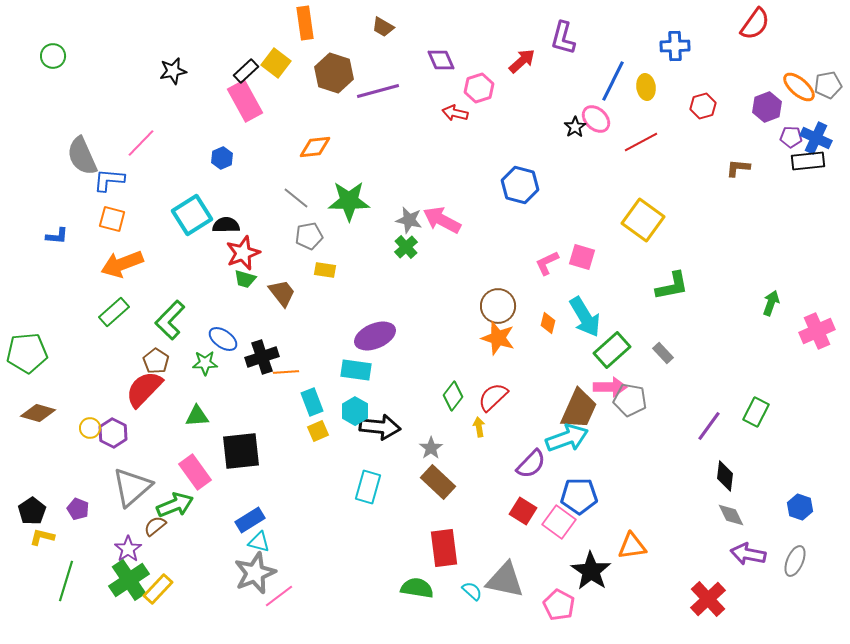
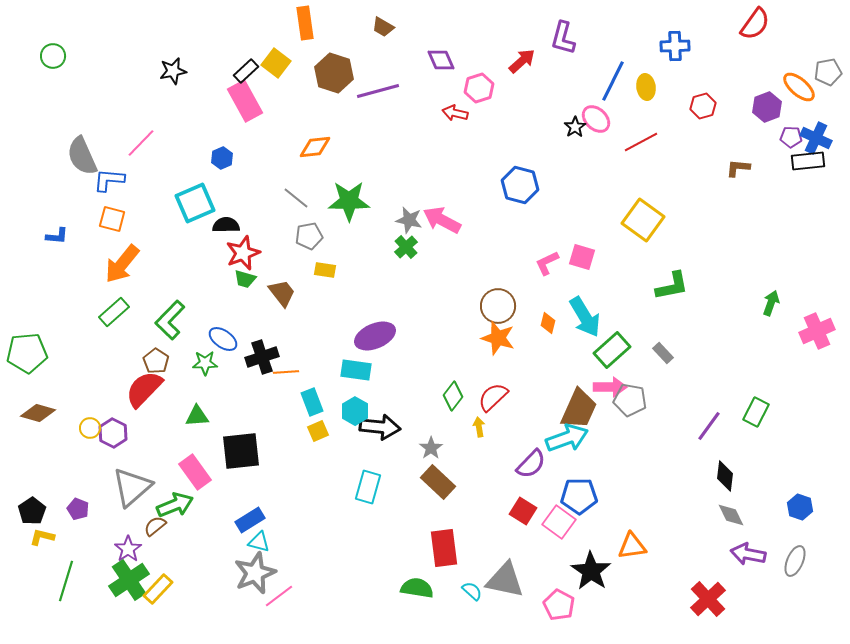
gray pentagon at (828, 85): moved 13 px up
cyan square at (192, 215): moved 3 px right, 12 px up; rotated 9 degrees clockwise
orange arrow at (122, 264): rotated 30 degrees counterclockwise
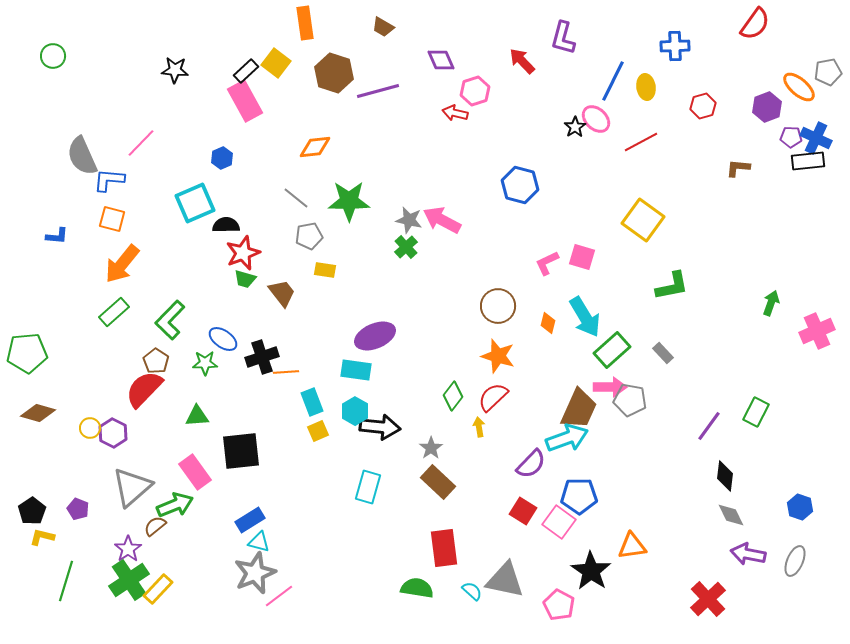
red arrow at (522, 61): rotated 92 degrees counterclockwise
black star at (173, 71): moved 2 px right, 1 px up; rotated 16 degrees clockwise
pink hexagon at (479, 88): moved 4 px left, 3 px down
orange star at (498, 338): moved 18 px down
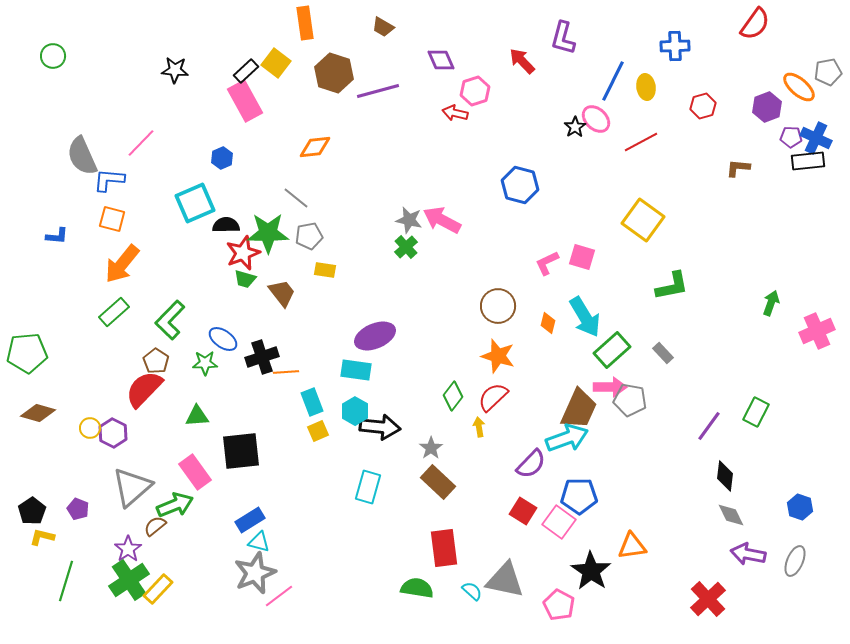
green star at (349, 201): moved 81 px left, 32 px down
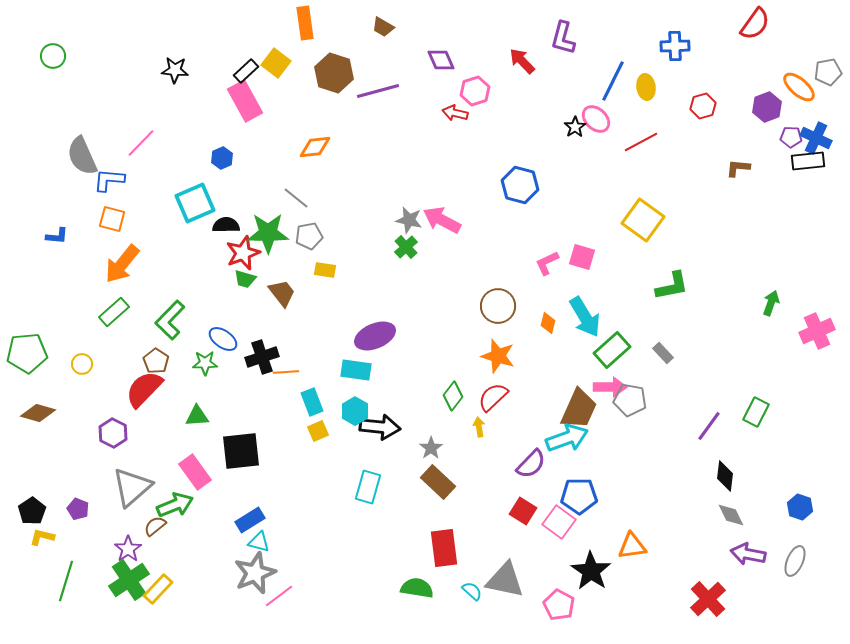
yellow circle at (90, 428): moved 8 px left, 64 px up
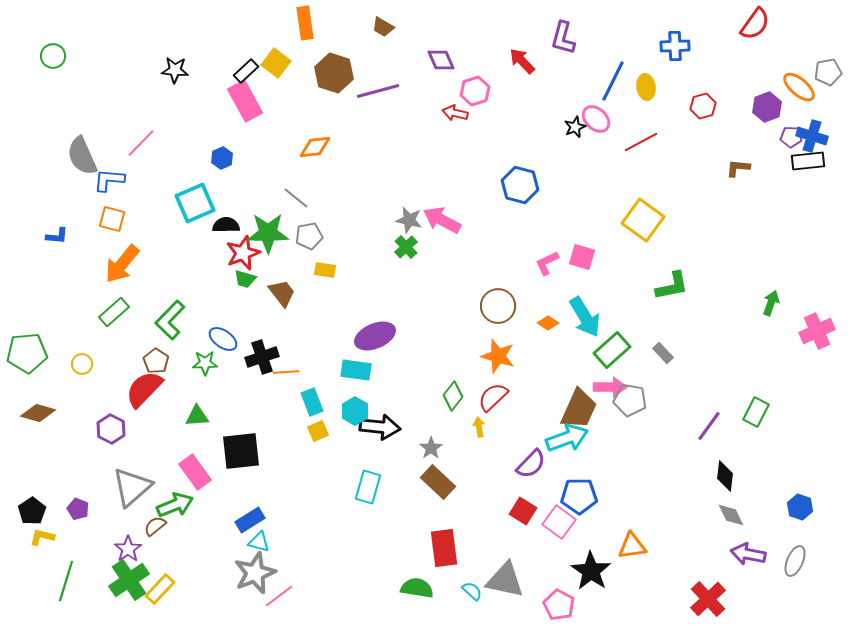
black star at (575, 127): rotated 10 degrees clockwise
blue cross at (816, 138): moved 4 px left, 2 px up; rotated 8 degrees counterclockwise
orange diamond at (548, 323): rotated 70 degrees counterclockwise
purple hexagon at (113, 433): moved 2 px left, 4 px up
yellow rectangle at (158, 589): moved 2 px right
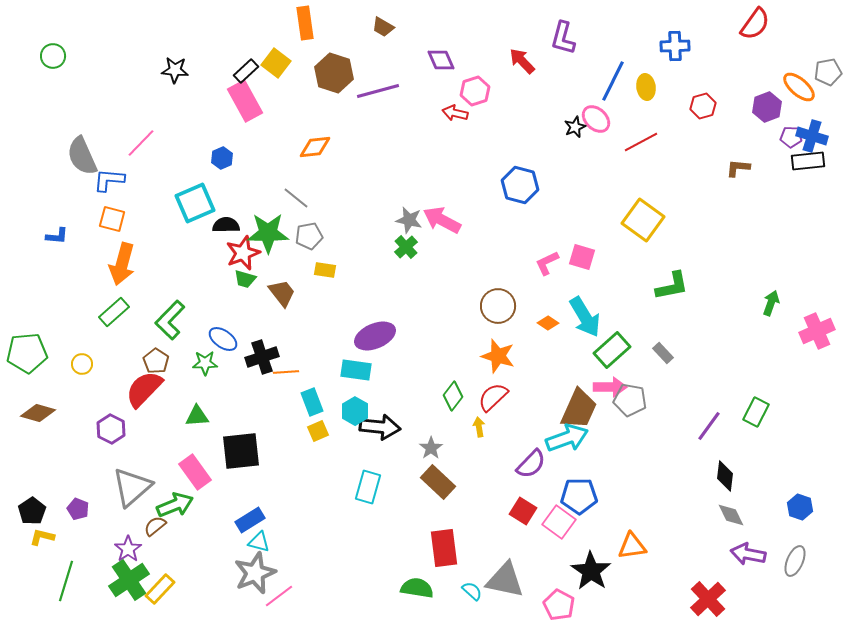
orange arrow at (122, 264): rotated 24 degrees counterclockwise
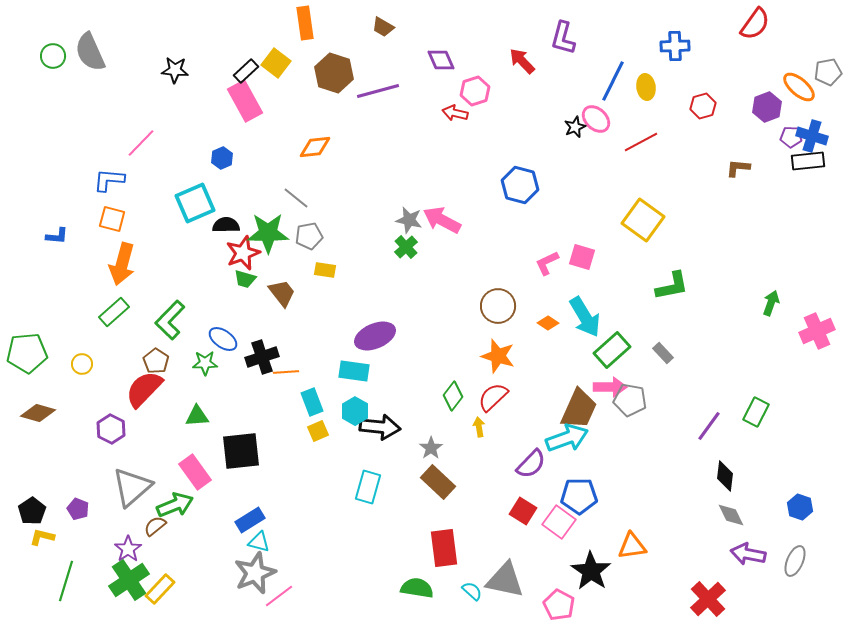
gray semicircle at (82, 156): moved 8 px right, 104 px up
cyan rectangle at (356, 370): moved 2 px left, 1 px down
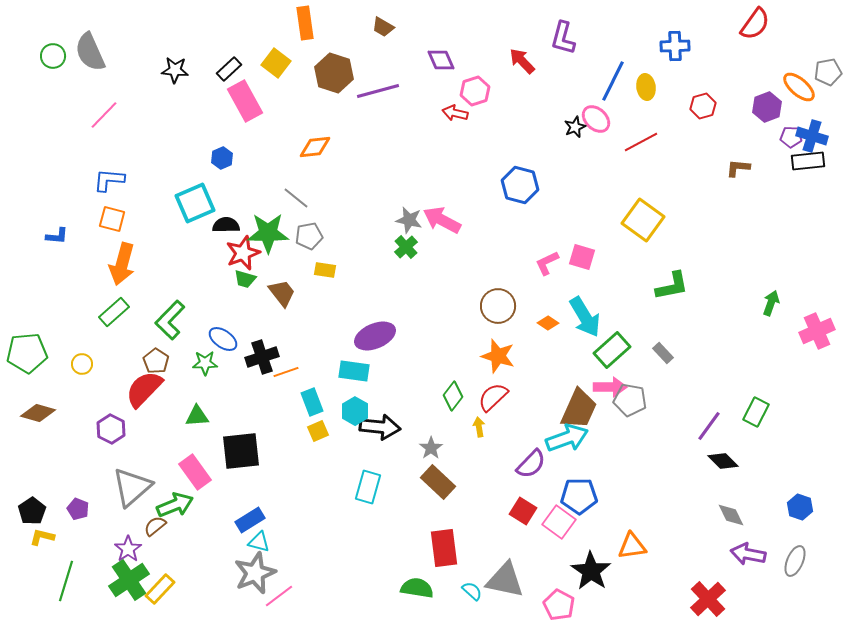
black rectangle at (246, 71): moved 17 px left, 2 px up
pink line at (141, 143): moved 37 px left, 28 px up
orange line at (286, 372): rotated 15 degrees counterclockwise
black diamond at (725, 476): moved 2 px left, 15 px up; rotated 52 degrees counterclockwise
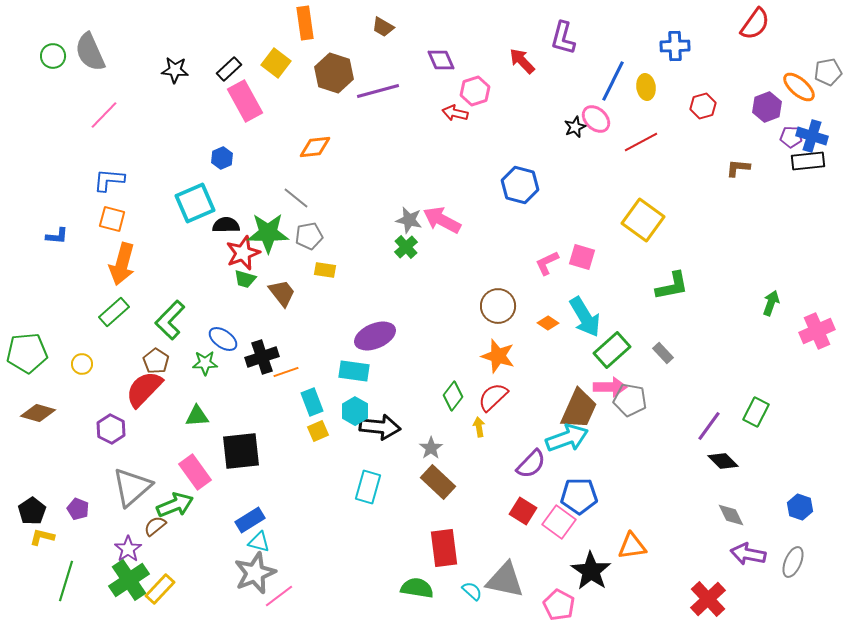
gray ellipse at (795, 561): moved 2 px left, 1 px down
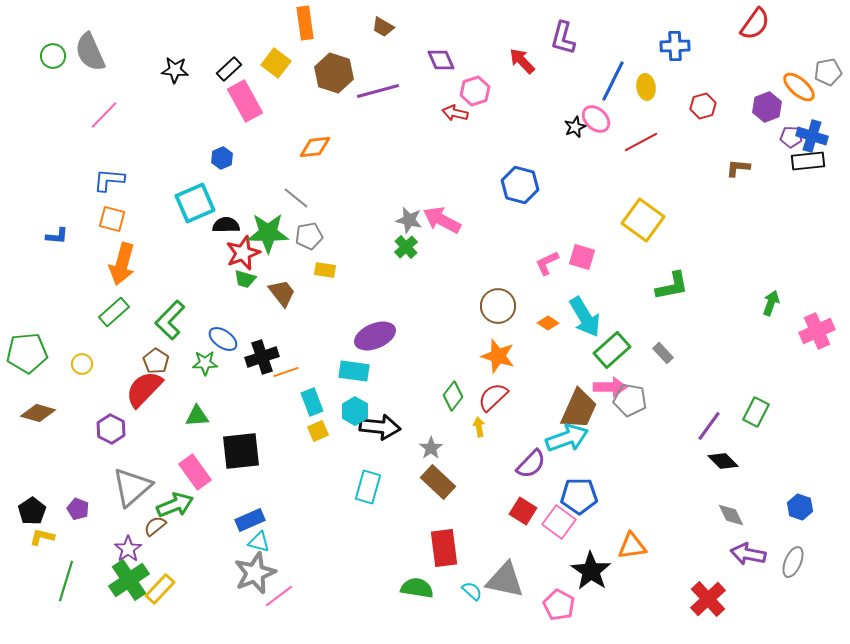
blue rectangle at (250, 520): rotated 8 degrees clockwise
